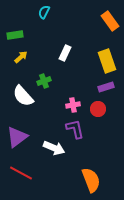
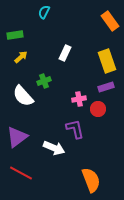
pink cross: moved 6 px right, 6 px up
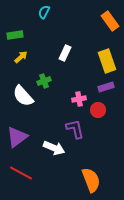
red circle: moved 1 px down
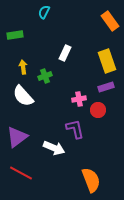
yellow arrow: moved 2 px right, 10 px down; rotated 56 degrees counterclockwise
green cross: moved 1 px right, 5 px up
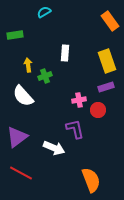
cyan semicircle: rotated 32 degrees clockwise
white rectangle: rotated 21 degrees counterclockwise
yellow arrow: moved 5 px right, 2 px up
pink cross: moved 1 px down
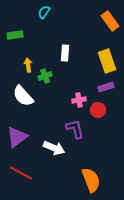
cyan semicircle: rotated 24 degrees counterclockwise
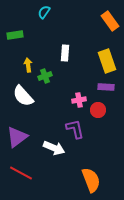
purple rectangle: rotated 21 degrees clockwise
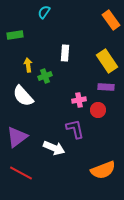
orange rectangle: moved 1 px right, 1 px up
yellow rectangle: rotated 15 degrees counterclockwise
orange semicircle: moved 12 px right, 10 px up; rotated 90 degrees clockwise
